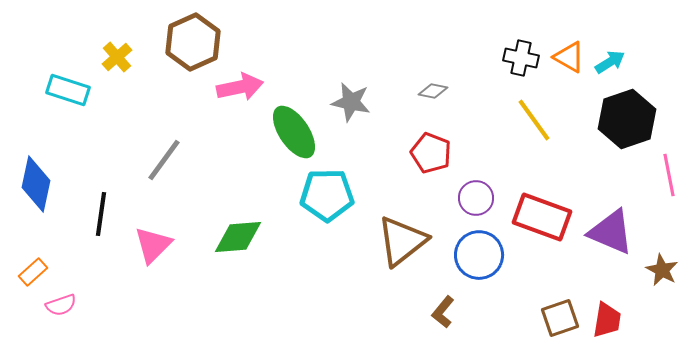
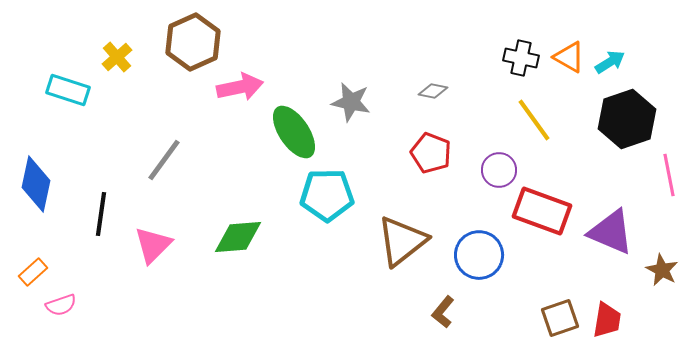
purple circle: moved 23 px right, 28 px up
red rectangle: moved 6 px up
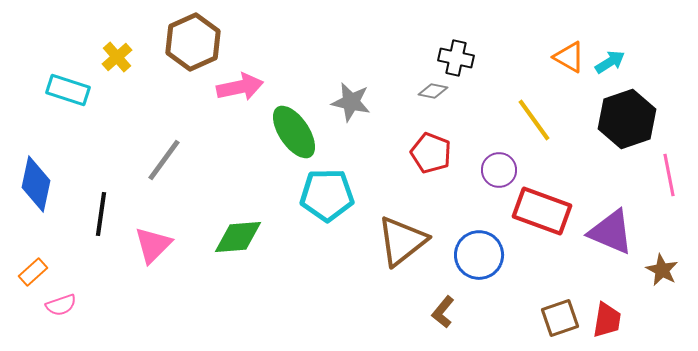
black cross: moved 65 px left
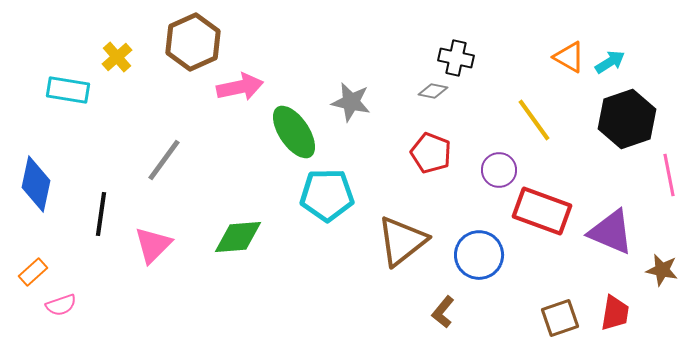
cyan rectangle: rotated 9 degrees counterclockwise
brown star: rotated 16 degrees counterclockwise
red trapezoid: moved 8 px right, 7 px up
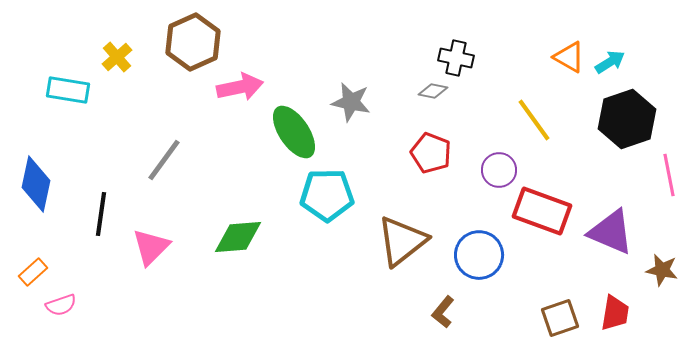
pink triangle: moved 2 px left, 2 px down
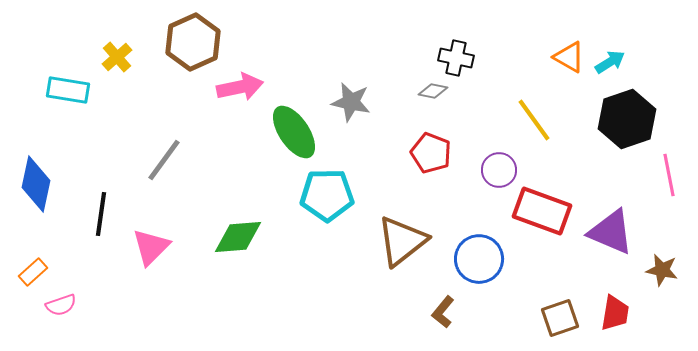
blue circle: moved 4 px down
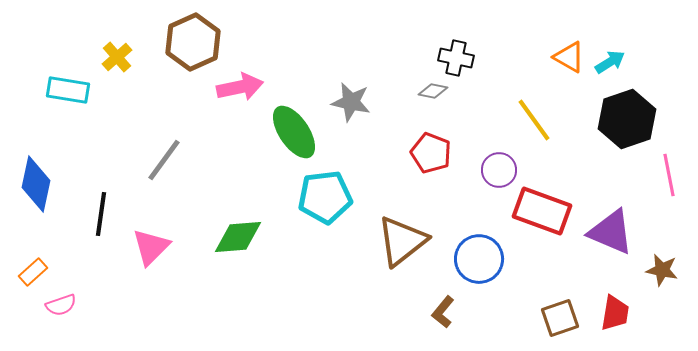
cyan pentagon: moved 2 px left, 2 px down; rotated 6 degrees counterclockwise
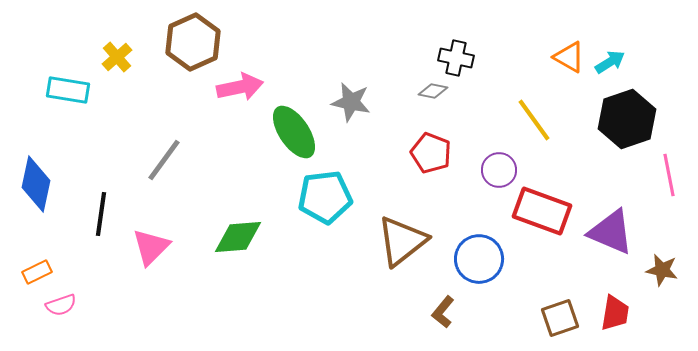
orange rectangle: moved 4 px right; rotated 16 degrees clockwise
